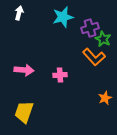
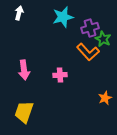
orange L-shape: moved 6 px left, 5 px up
pink arrow: rotated 78 degrees clockwise
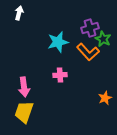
cyan star: moved 5 px left, 25 px down
pink arrow: moved 17 px down
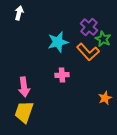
purple cross: moved 1 px left, 1 px up; rotated 30 degrees counterclockwise
pink cross: moved 2 px right
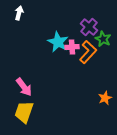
cyan star: rotated 30 degrees counterclockwise
orange L-shape: rotated 95 degrees counterclockwise
pink cross: moved 10 px right, 28 px up
pink arrow: rotated 30 degrees counterclockwise
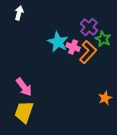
pink cross: moved 1 px right; rotated 24 degrees clockwise
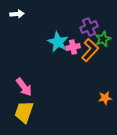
white arrow: moved 2 px left, 1 px down; rotated 72 degrees clockwise
purple cross: rotated 24 degrees clockwise
green star: rotated 21 degrees clockwise
pink cross: rotated 32 degrees counterclockwise
orange L-shape: moved 2 px right, 2 px up
orange star: rotated 16 degrees clockwise
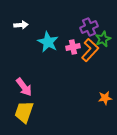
white arrow: moved 4 px right, 11 px down
cyan star: moved 10 px left
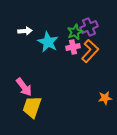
white arrow: moved 4 px right, 6 px down
green star: moved 28 px left, 7 px up
orange L-shape: moved 1 px down
yellow trapezoid: moved 8 px right, 5 px up
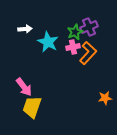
white arrow: moved 2 px up
orange L-shape: moved 2 px left, 2 px down
